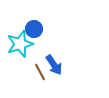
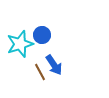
blue circle: moved 8 px right, 6 px down
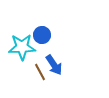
cyan star: moved 2 px right, 3 px down; rotated 16 degrees clockwise
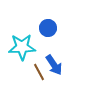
blue circle: moved 6 px right, 7 px up
brown line: moved 1 px left
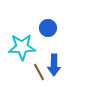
blue arrow: rotated 35 degrees clockwise
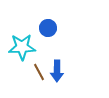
blue arrow: moved 3 px right, 6 px down
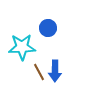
blue arrow: moved 2 px left
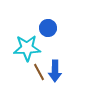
cyan star: moved 5 px right, 1 px down
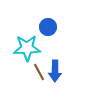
blue circle: moved 1 px up
